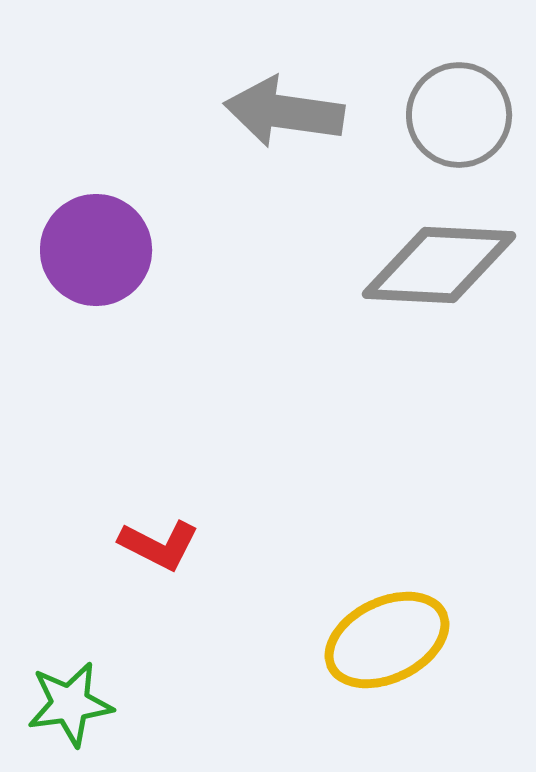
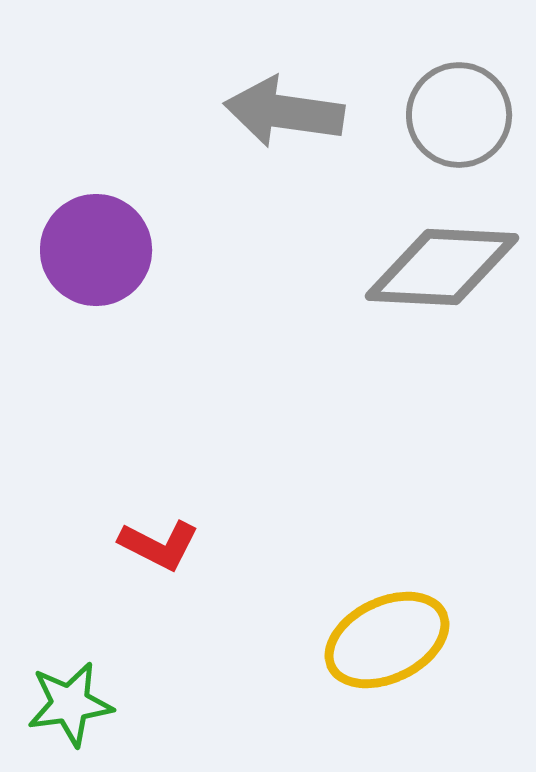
gray diamond: moved 3 px right, 2 px down
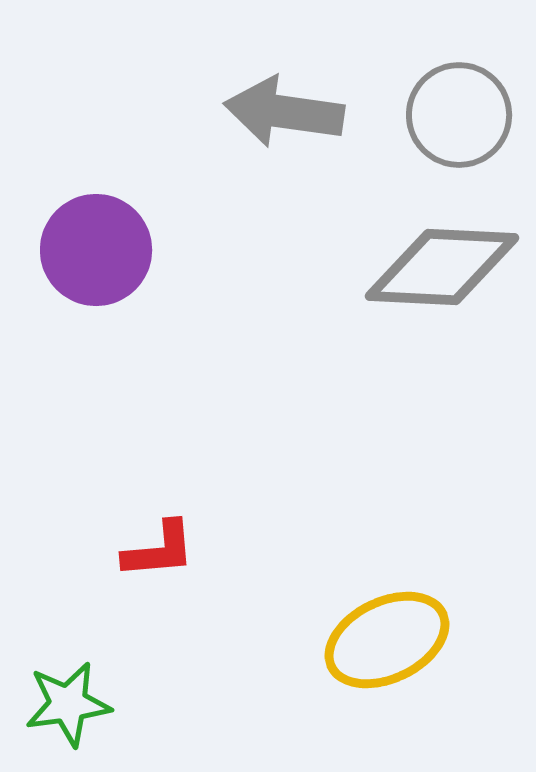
red L-shape: moved 5 px down; rotated 32 degrees counterclockwise
green star: moved 2 px left
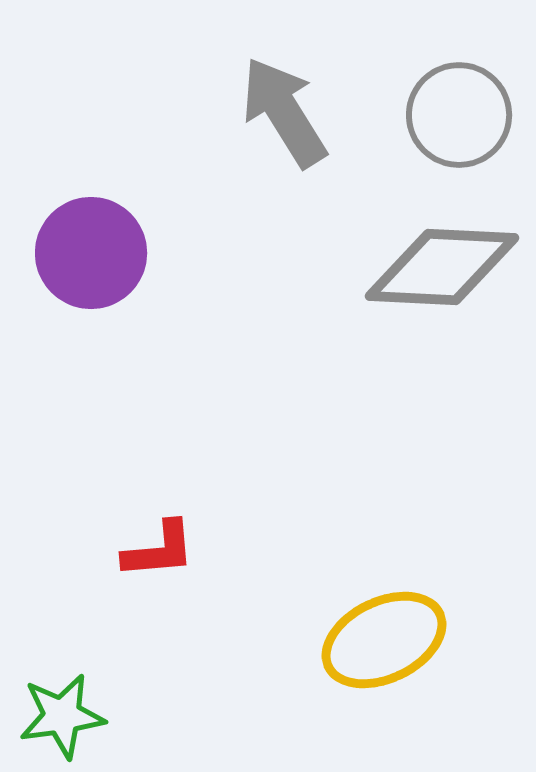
gray arrow: rotated 50 degrees clockwise
purple circle: moved 5 px left, 3 px down
yellow ellipse: moved 3 px left
green star: moved 6 px left, 12 px down
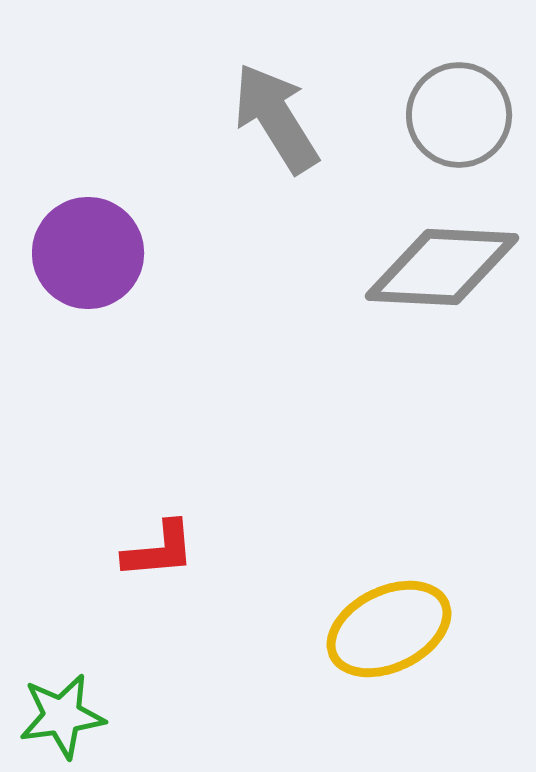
gray arrow: moved 8 px left, 6 px down
purple circle: moved 3 px left
yellow ellipse: moved 5 px right, 11 px up
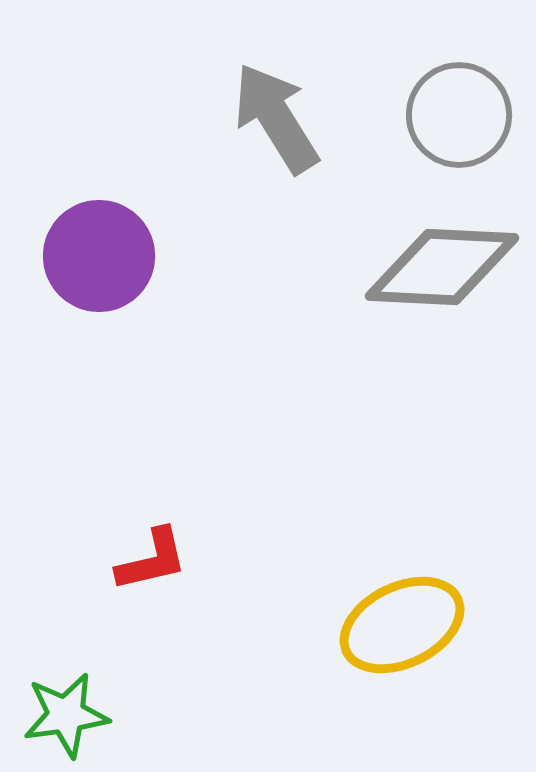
purple circle: moved 11 px right, 3 px down
red L-shape: moved 7 px left, 10 px down; rotated 8 degrees counterclockwise
yellow ellipse: moved 13 px right, 4 px up
green star: moved 4 px right, 1 px up
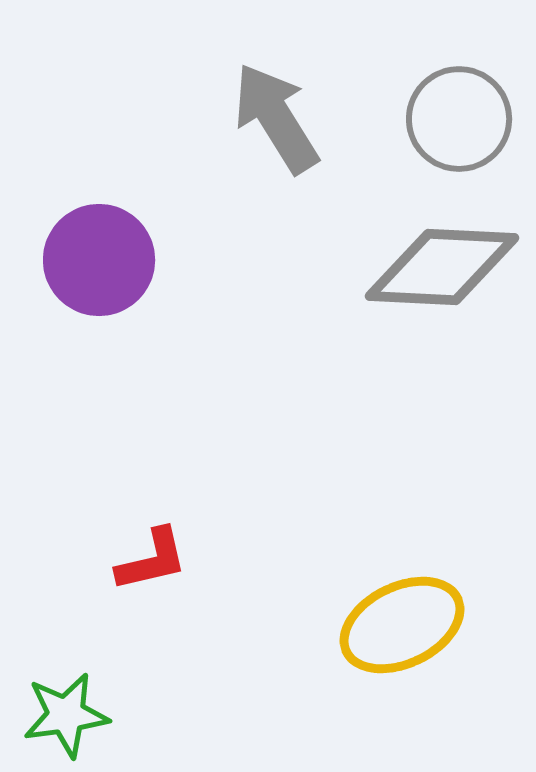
gray circle: moved 4 px down
purple circle: moved 4 px down
